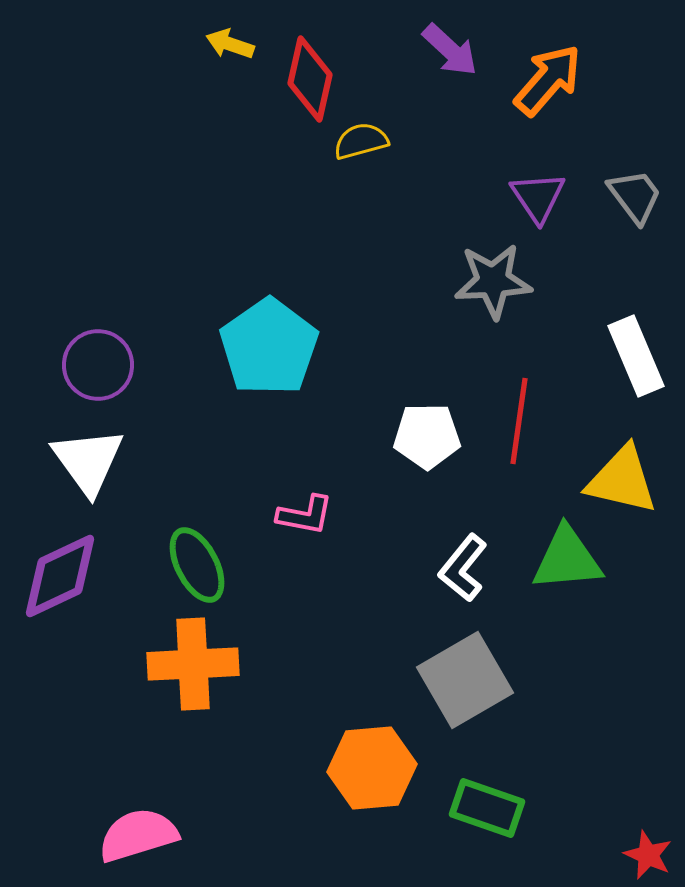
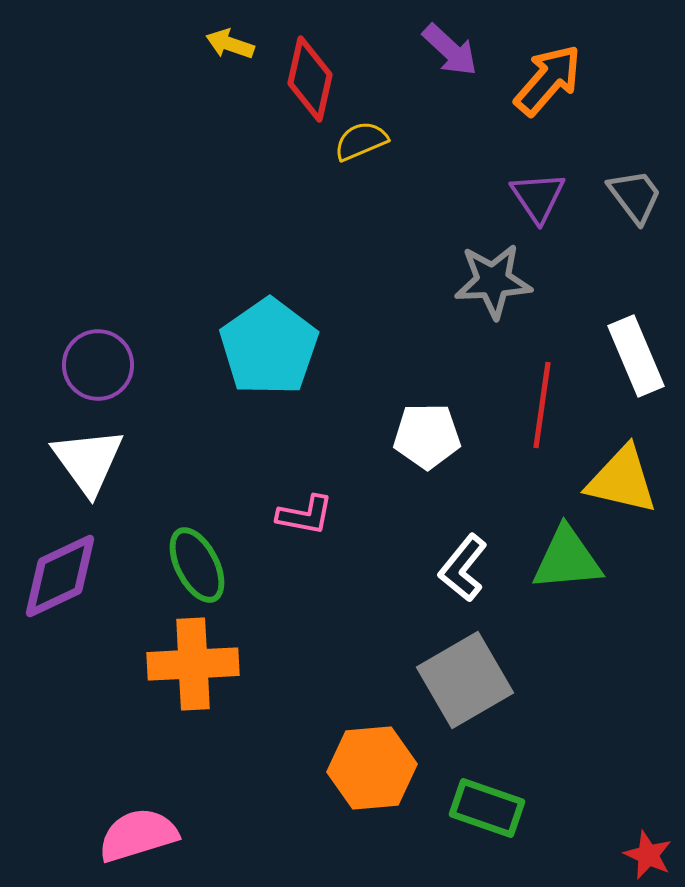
yellow semicircle: rotated 8 degrees counterclockwise
red line: moved 23 px right, 16 px up
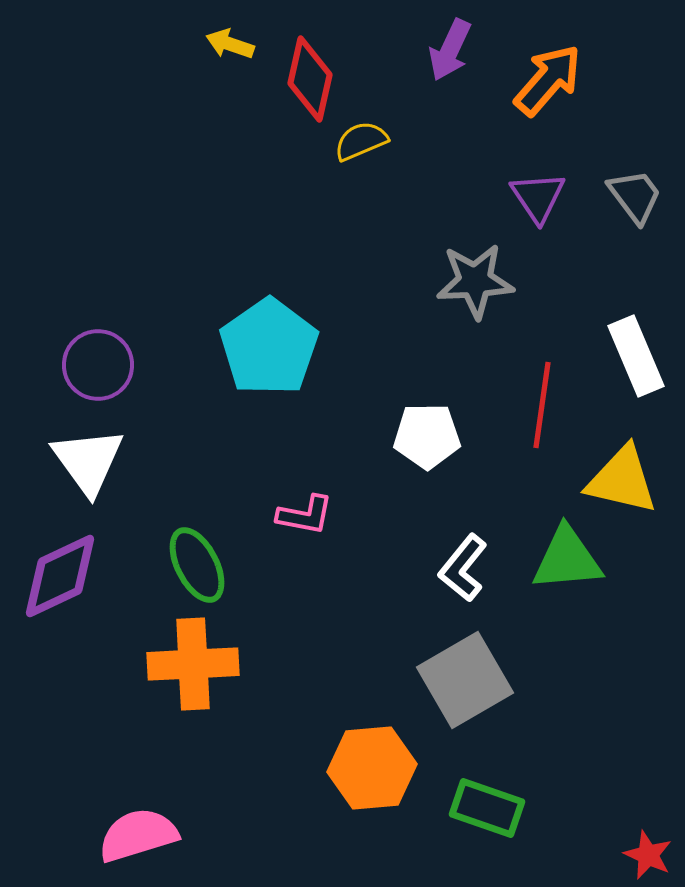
purple arrow: rotated 72 degrees clockwise
gray star: moved 18 px left
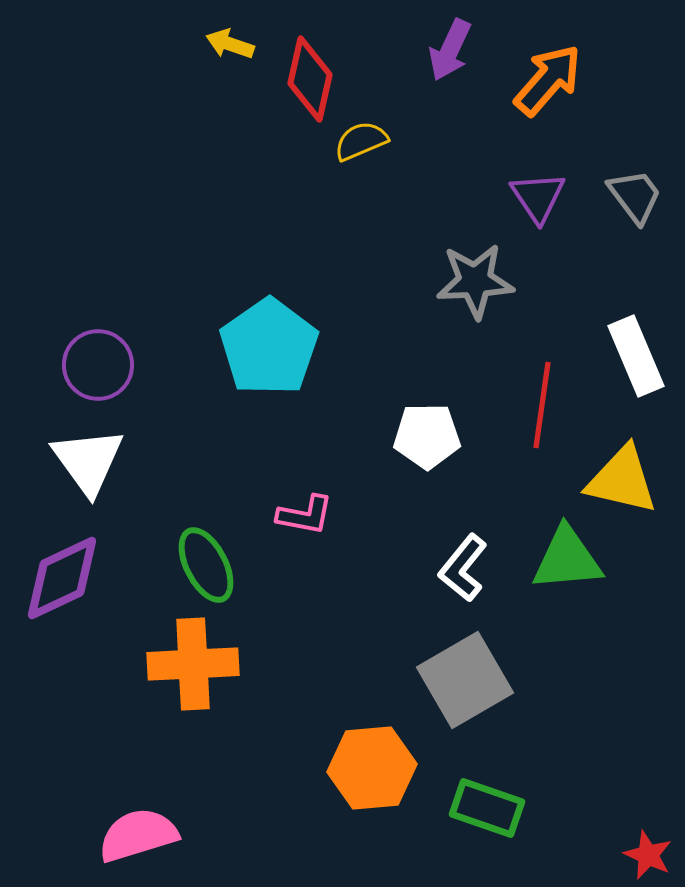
green ellipse: moved 9 px right
purple diamond: moved 2 px right, 2 px down
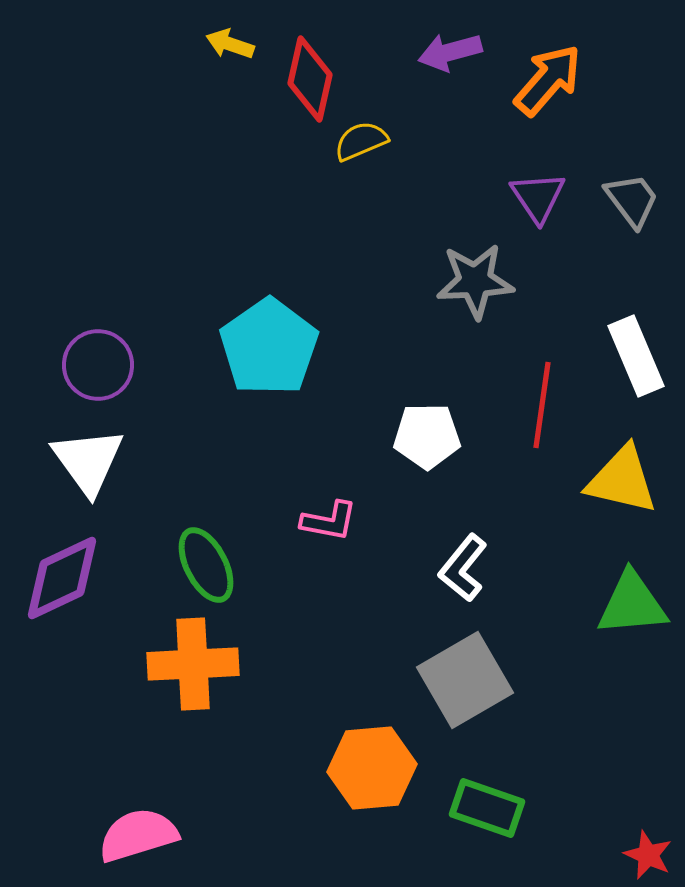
purple arrow: moved 2 px down; rotated 50 degrees clockwise
gray trapezoid: moved 3 px left, 4 px down
pink L-shape: moved 24 px right, 6 px down
green triangle: moved 65 px right, 45 px down
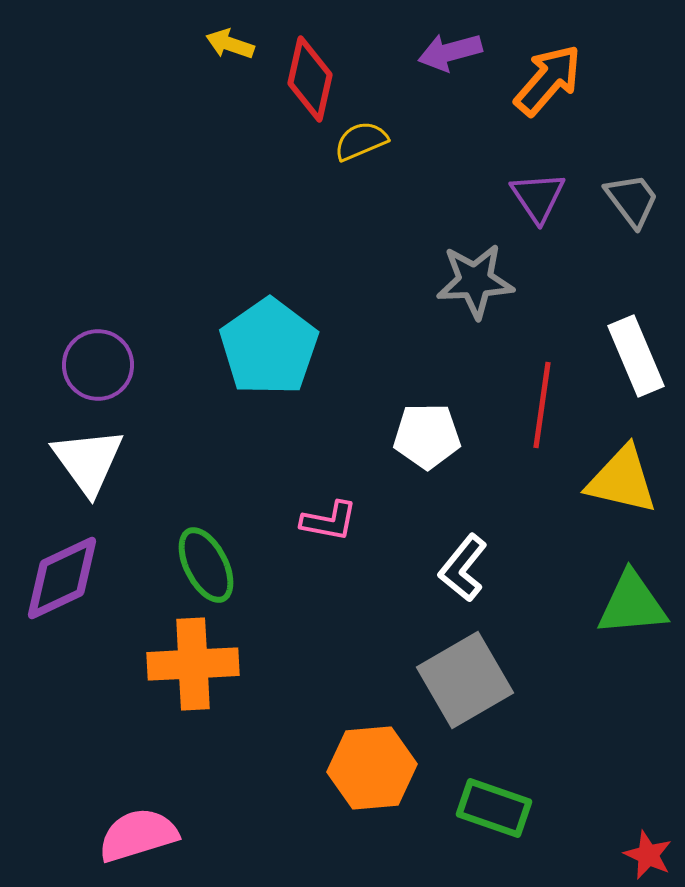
green rectangle: moved 7 px right
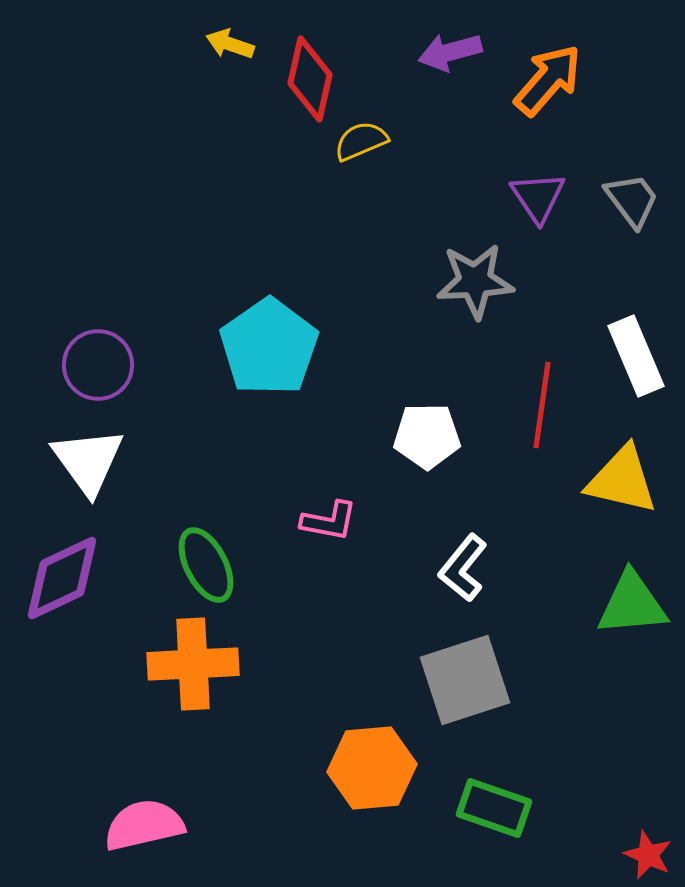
gray square: rotated 12 degrees clockwise
pink semicircle: moved 6 px right, 10 px up; rotated 4 degrees clockwise
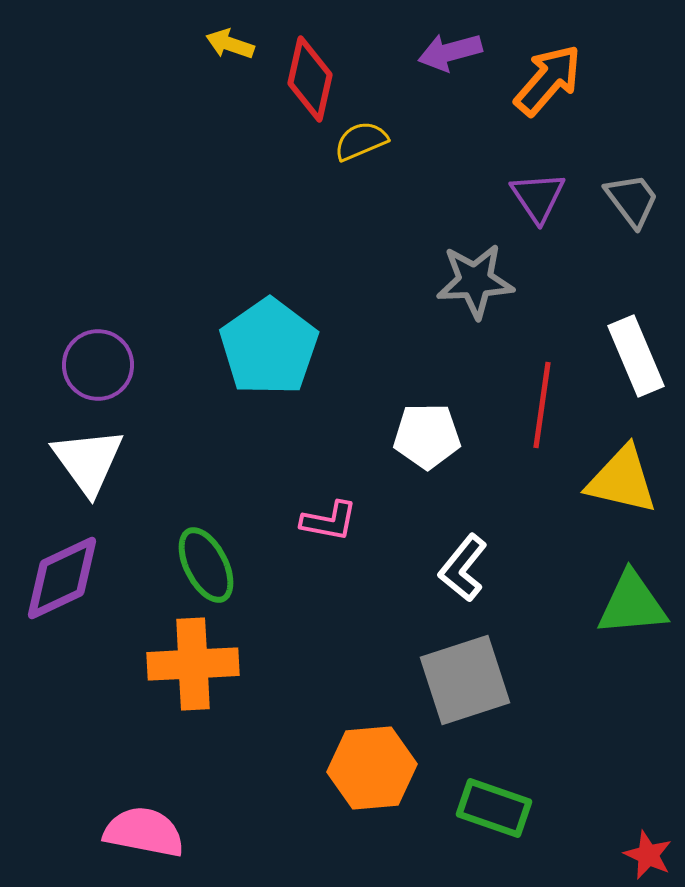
pink semicircle: moved 7 px down; rotated 24 degrees clockwise
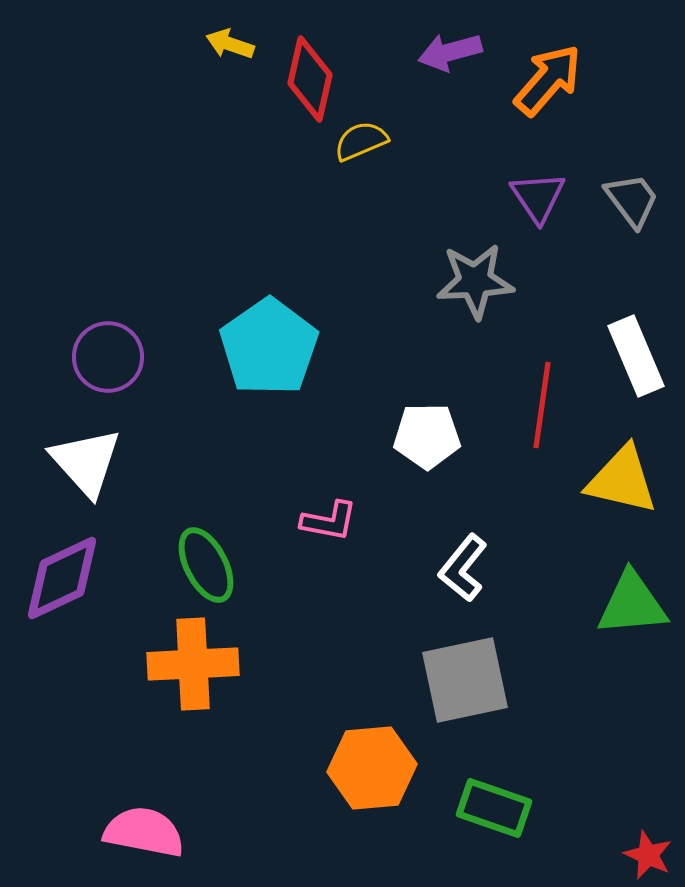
purple circle: moved 10 px right, 8 px up
white triangle: moved 2 px left, 1 px down; rotated 6 degrees counterclockwise
gray square: rotated 6 degrees clockwise
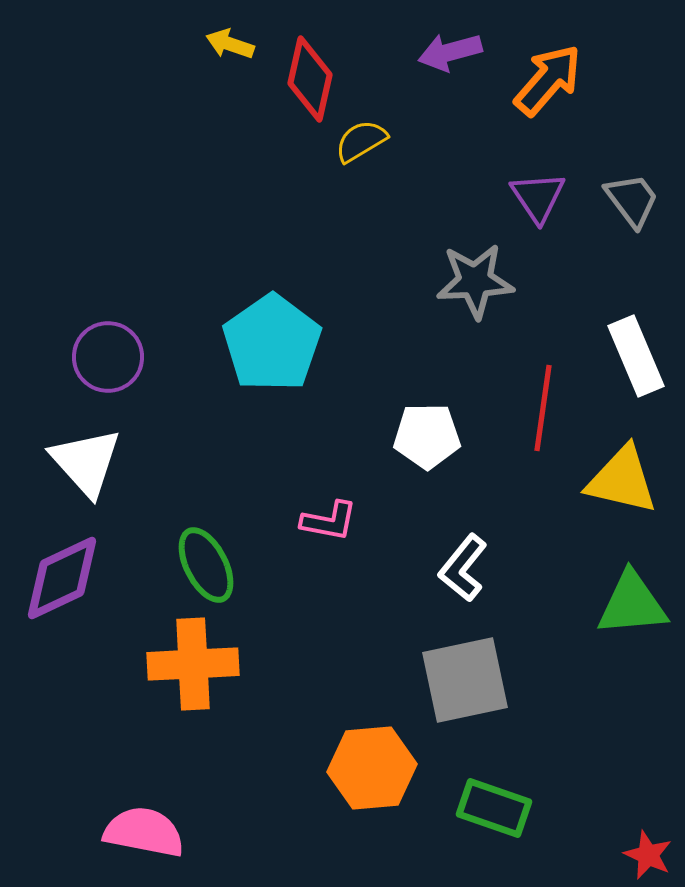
yellow semicircle: rotated 8 degrees counterclockwise
cyan pentagon: moved 3 px right, 4 px up
red line: moved 1 px right, 3 px down
